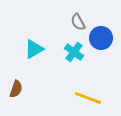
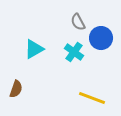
yellow line: moved 4 px right
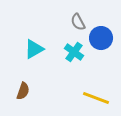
brown semicircle: moved 7 px right, 2 px down
yellow line: moved 4 px right
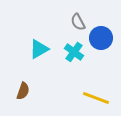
cyan triangle: moved 5 px right
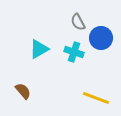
cyan cross: rotated 18 degrees counterclockwise
brown semicircle: rotated 60 degrees counterclockwise
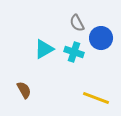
gray semicircle: moved 1 px left, 1 px down
cyan triangle: moved 5 px right
brown semicircle: moved 1 px right, 1 px up; rotated 12 degrees clockwise
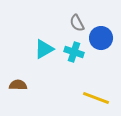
brown semicircle: moved 6 px left, 5 px up; rotated 60 degrees counterclockwise
